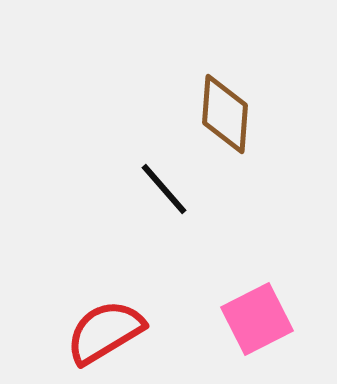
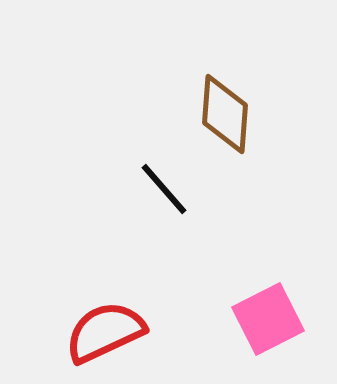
pink square: moved 11 px right
red semicircle: rotated 6 degrees clockwise
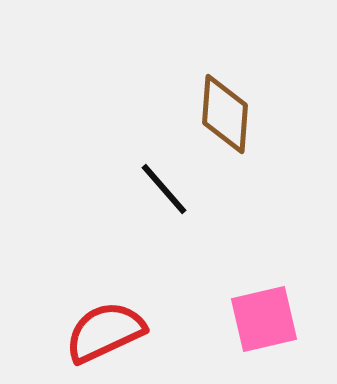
pink square: moved 4 px left; rotated 14 degrees clockwise
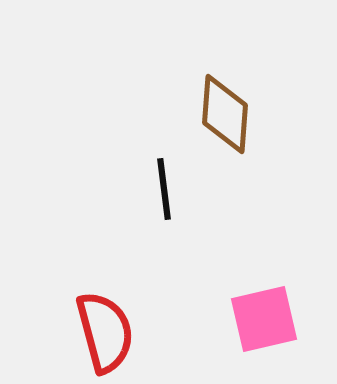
black line: rotated 34 degrees clockwise
red semicircle: rotated 100 degrees clockwise
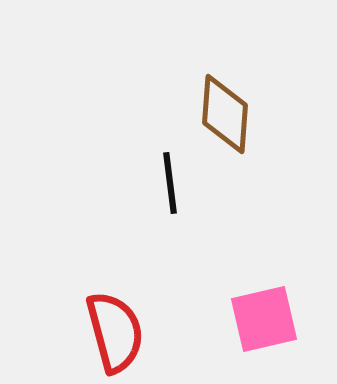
black line: moved 6 px right, 6 px up
red semicircle: moved 10 px right
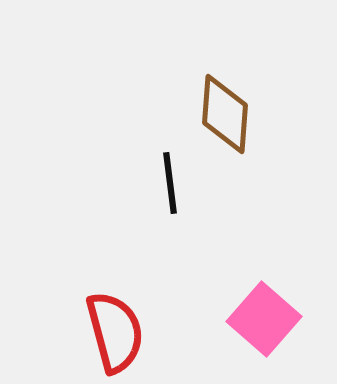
pink square: rotated 36 degrees counterclockwise
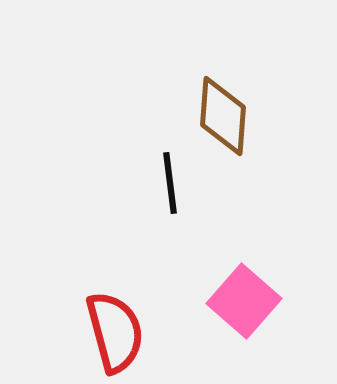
brown diamond: moved 2 px left, 2 px down
pink square: moved 20 px left, 18 px up
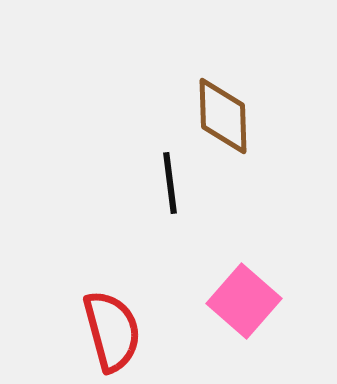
brown diamond: rotated 6 degrees counterclockwise
red semicircle: moved 3 px left, 1 px up
